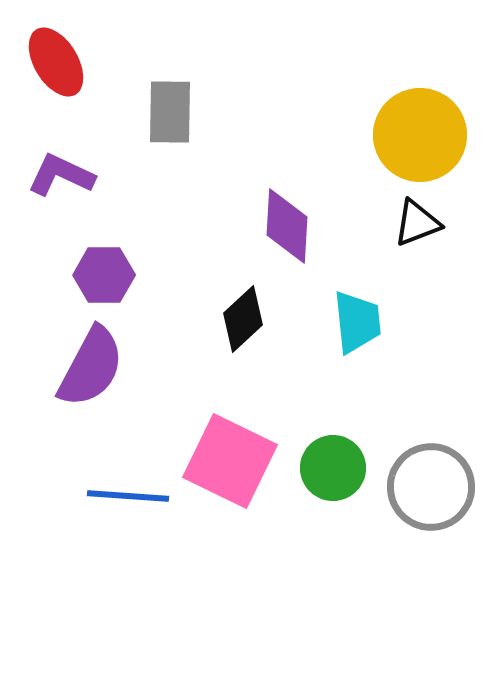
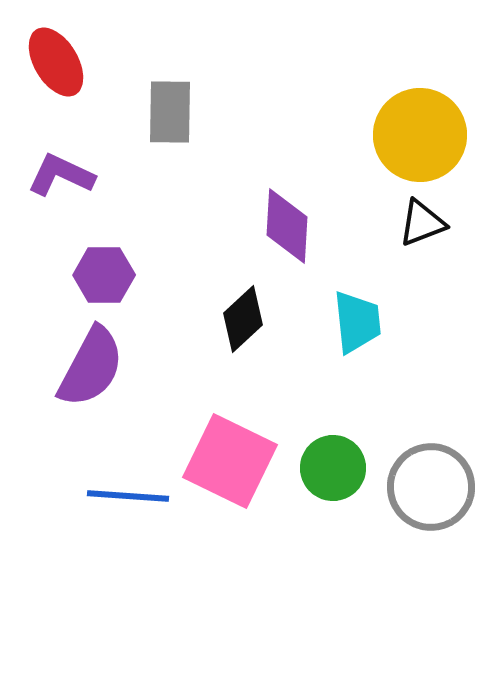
black triangle: moved 5 px right
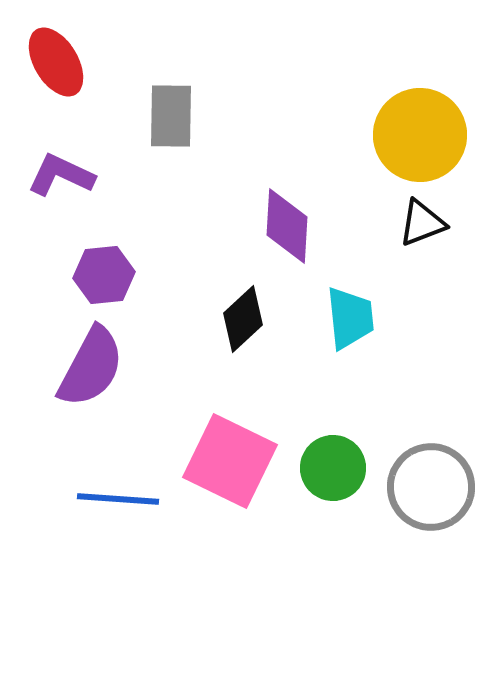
gray rectangle: moved 1 px right, 4 px down
purple hexagon: rotated 6 degrees counterclockwise
cyan trapezoid: moved 7 px left, 4 px up
blue line: moved 10 px left, 3 px down
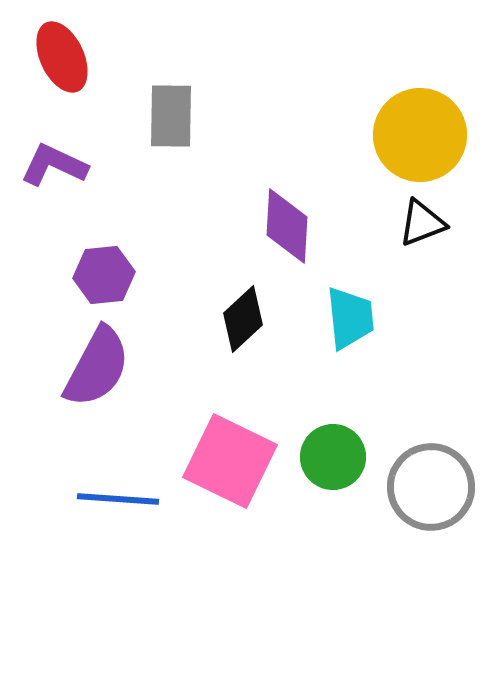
red ellipse: moved 6 px right, 5 px up; rotated 6 degrees clockwise
purple L-shape: moved 7 px left, 10 px up
purple semicircle: moved 6 px right
green circle: moved 11 px up
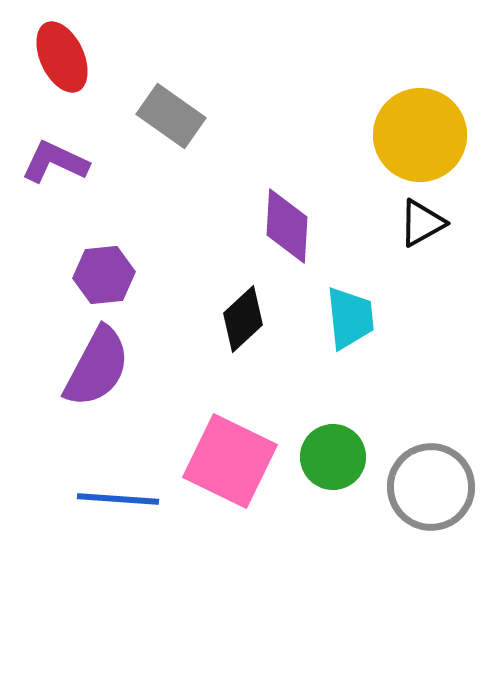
gray rectangle: rotated 56 degrees counterclockwise
purple L-shape: moved 1 px right, 3 px up
black triangle: rotated 8 degrees counterclockwise
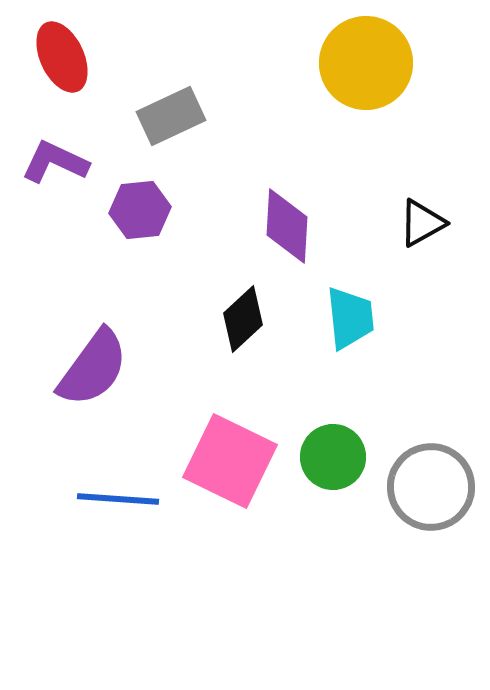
gray rectangle: rotated 60 degrees counterclockwise
yellow circle: moved 54 px left, 72 px up
purple hexagon: moved 36 px right, 65 px up
purple semicircle: moved 4 px left, 1 px down; rotated 8 degrees clockwise
